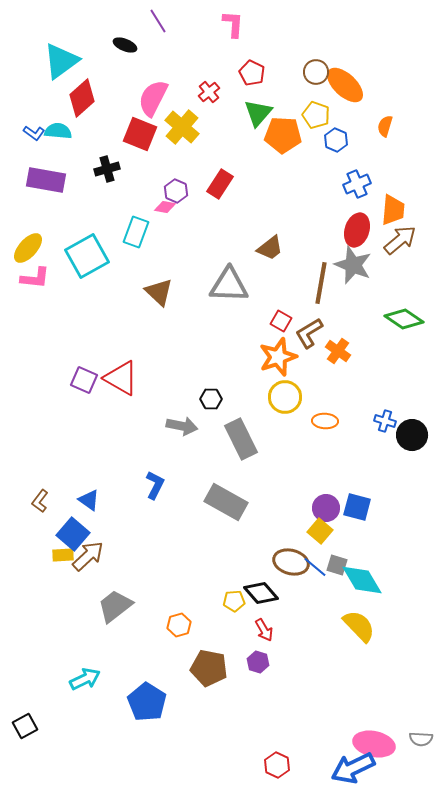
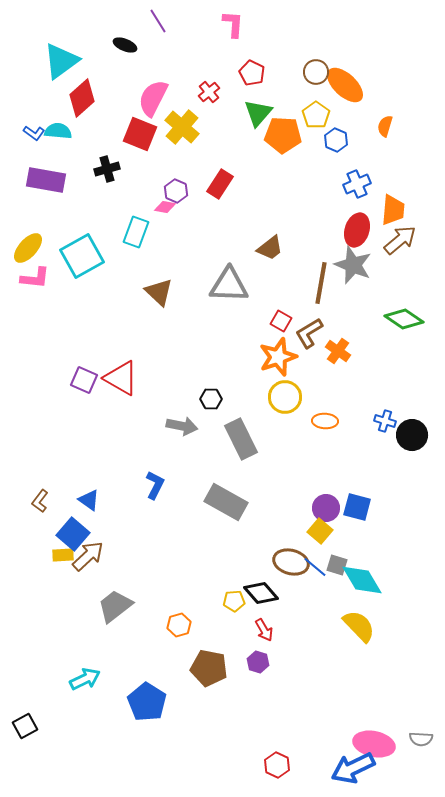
yellow pentagon at (316, 115): rotated 16 degrees clockwise
cyan square at (87, 256): moved 5 px left
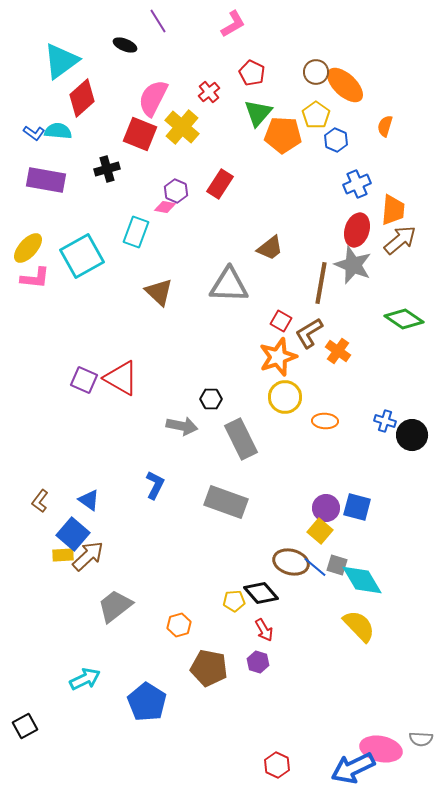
pink L-shape at (233, 24): rotated 56 degrees clockwise
gray rectangle at (226, 502): rotated 9 degrees counterclockwise
pink ellipse at (374, 744): moved 7 px right, 5 px down
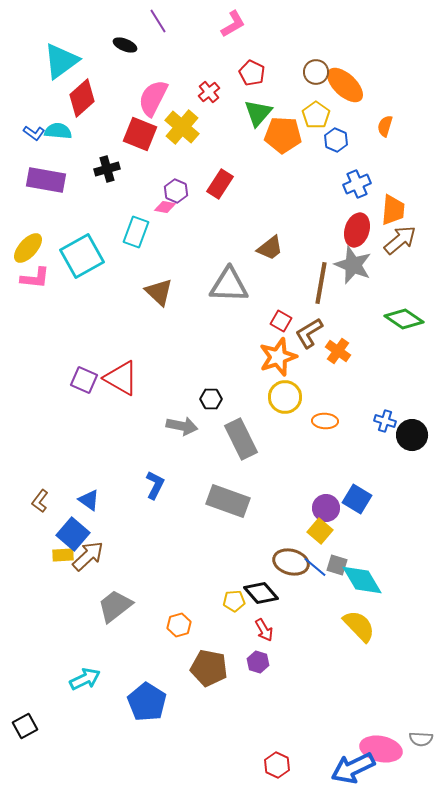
gray rectangle at (226, 502): moved 2 px right, 1 px up
blue square at (357, 507): moved 8 px up; rotated 16 degrees clockwise
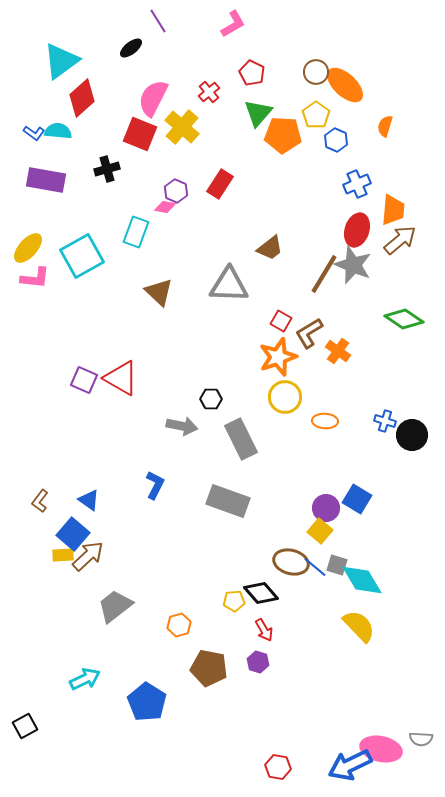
black ellipse at (125, 45): moved 6 px right, 3 px down; rotated 60 degrees counterclockwise
brown line at (321, 283): moved 3 px right, 9 px up; rotated 21 degrees clockwise
red hexagon at (277, 765): moved 1 px right, 2 px down; rotated 15 degrees counterclockwise
blue arrow at (353, 768): moved 3 px left, 3 px up
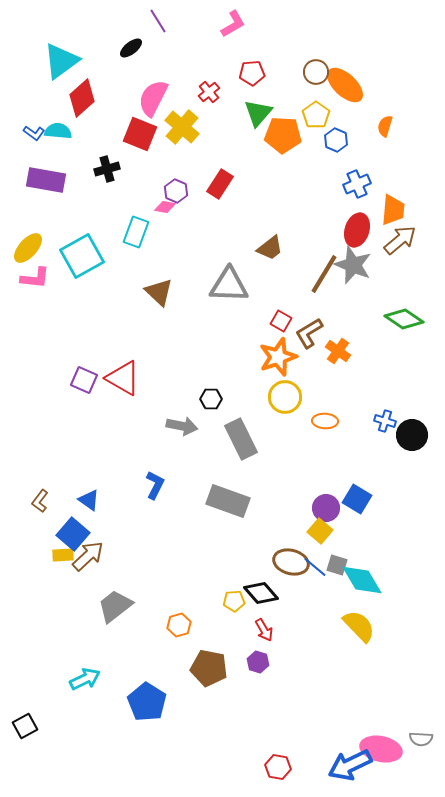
red pentagon at (252, 73): rotated 30 degrees counterclockwise
red triangle at (121, 378): moved 2 px right
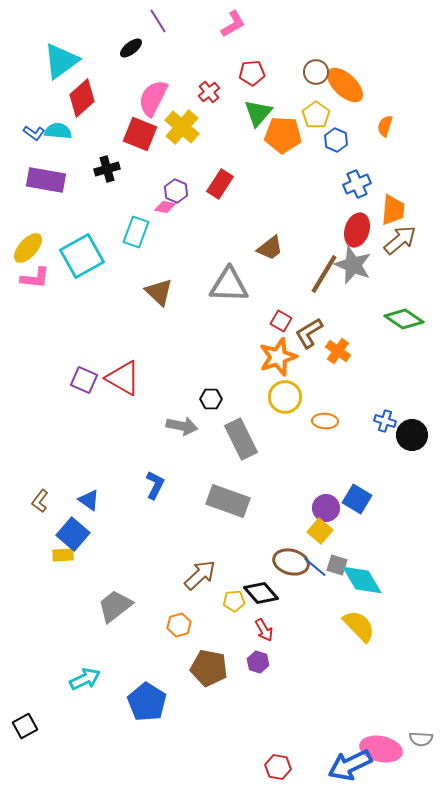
brown arrow at (88, 556): moved 112 px right, 19 px down
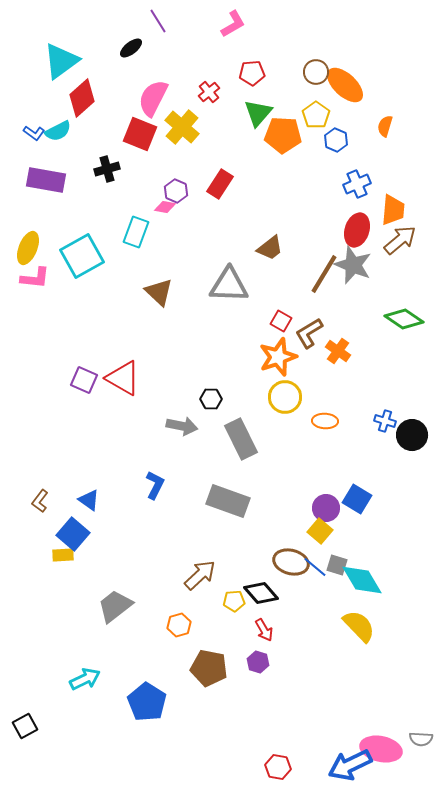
cyan semicircle at (58, 131): rotated 148 degrees clockwise
yellow ellipse at (28, 248): rotated 20 degrees counterclockwise
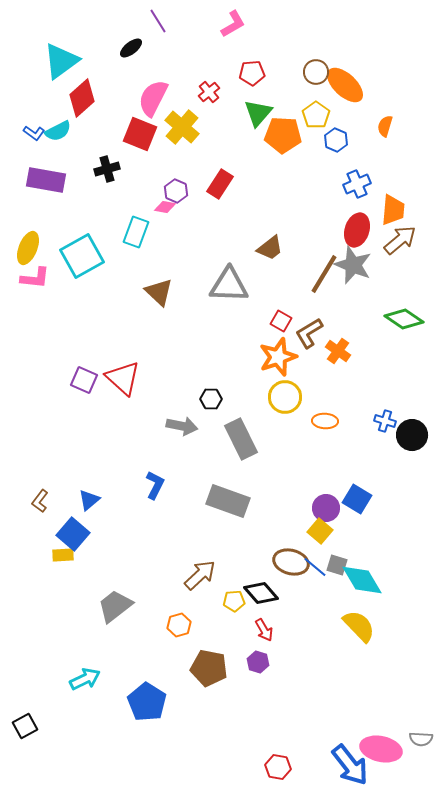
red triangle at (123, 378): rotated 12 degrees clockwise
blue triangle at (89, 500): rotated 45 degrees clockwise
blue arrow at (350, 765): rotated 102 degrees counterclockwise
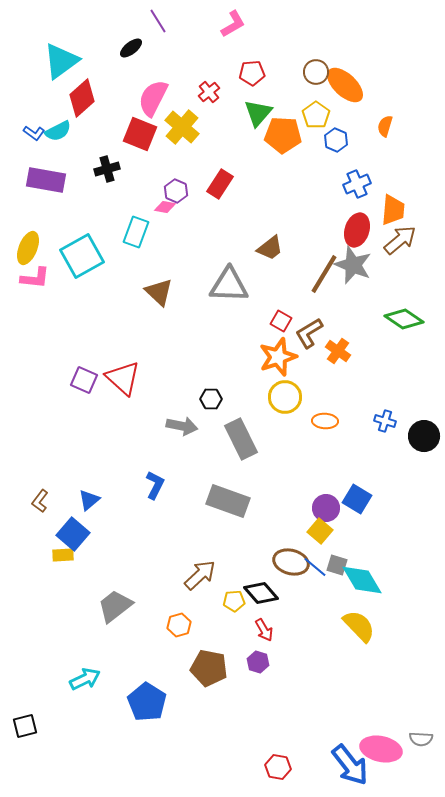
black circle at (412, 435): moved 12 px right, 1 px down
black square at (25, 726): rotated 15 degrees clockwise
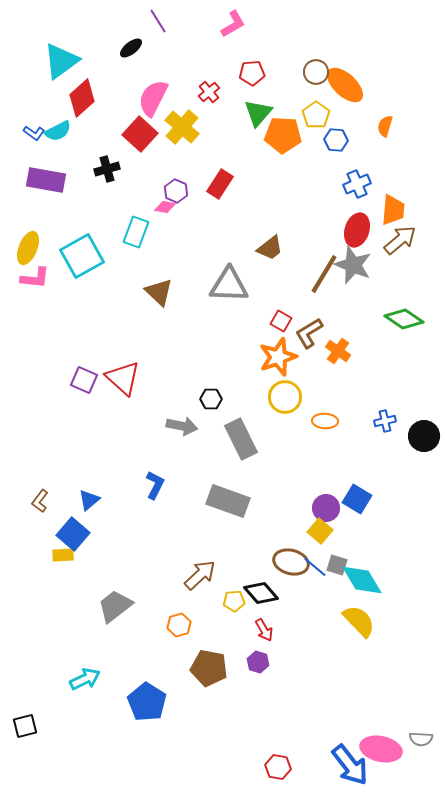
red square at (140, 134): rotated 20 degrees clockwise
blue hexagon at (336, 140): rotated 20 degrees counterclockwise
blue cross at (385, 421): rotated 30 degrees counterclockwise
yellow semicircle at (359, 626): moved 5 px up
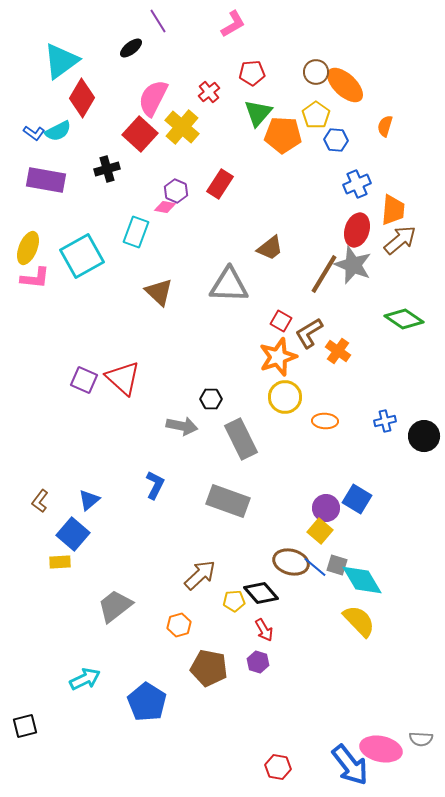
red diamond at (82, 98): rotated 18 degrees counterclockwise
yellow rectangle at (63, 555): moved 3 px left, 7 px down
